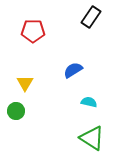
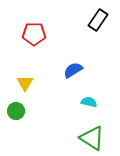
black rectangle: moved 7 px right, 3 px down
red pentagon: moved 1 px right, 3 px down
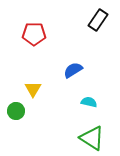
yellow triangle: moved 8 px right, 6 px down
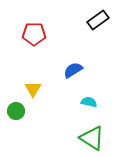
black rectangle: rotated 20 degrees clockwise
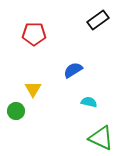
green triangle: moved 9 px right; rotated 8 degrees counterclockwise
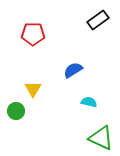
red pentagon: moved 1 px left
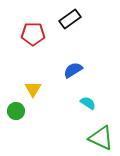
black rectangle: moved 28 px left, 1 px up
cyan semicircle: moved 1 px left, 1 px down; rotated 21 degrees clockwise
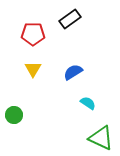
blue semicircle: moved 2 px down
yellow triangle: moved 20 px up
green circle: moved 2 px left, 4 px down
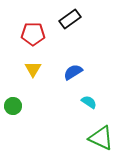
cyan semicircle: moved 1 px right, 1 px up
green circle: moved 1 px left, 9 px up
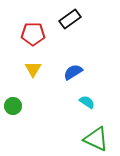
cyan semicircle: moved 2 px left
green triangle: moved 5 px left, 1 px down
